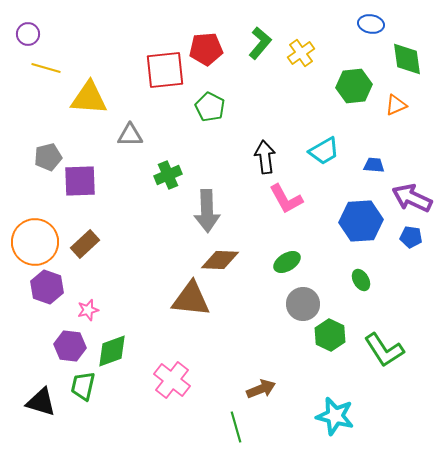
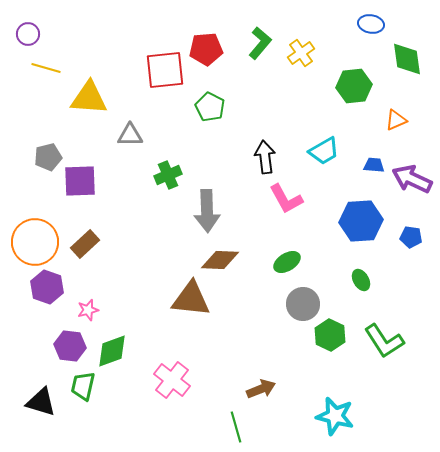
orange triangle at (396, 105): moved 15 px down
purple arrow at (412, 198): moved 19 px up
green L-shape at (384, 350): moved 9 px up
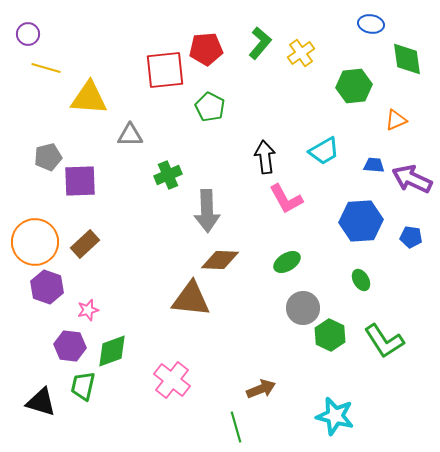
gray circle at (303, 304): moved 4 px down
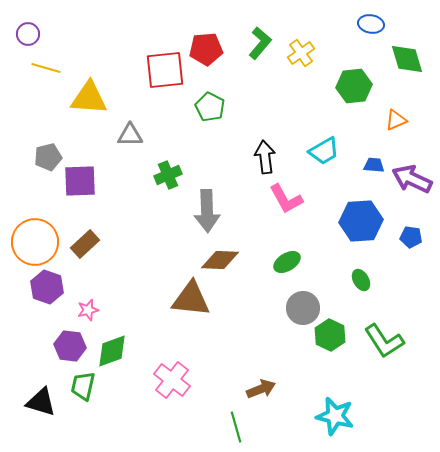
green diamond at (407, 59): rotated 9 degrees counterclockwise
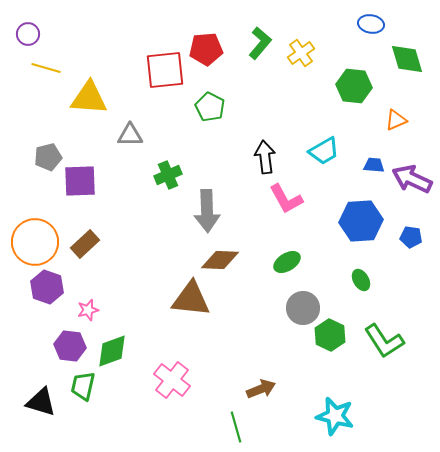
green hexagon at (354, 86): rotated 12 degrees clockwise
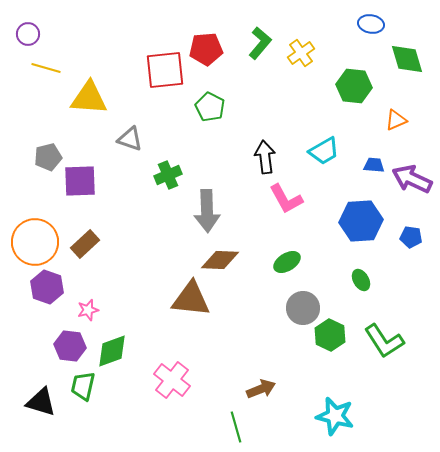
gray triangle at (130, 135): moved 4 px down; rotated 20 degrees clockwise
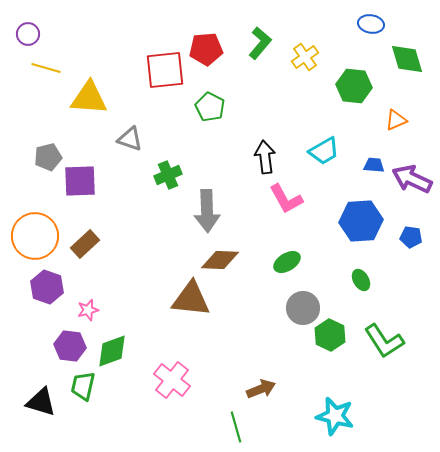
yellow cross at (301, 53): moved 4 px right, 4 px down
orange circle at (35, 242): moved 6 px up
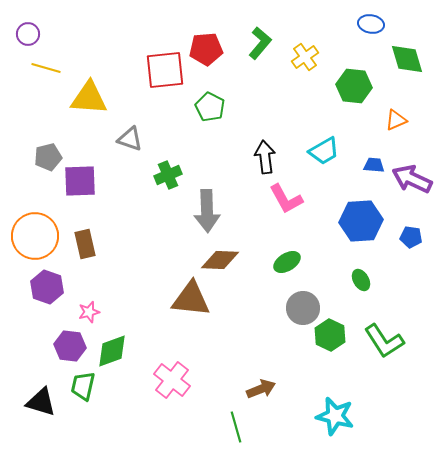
brown rectangle at (85, 244): rotated 60 degrees counterclockwise
pink star at (88, 310): moved 1 px right, 2 px down
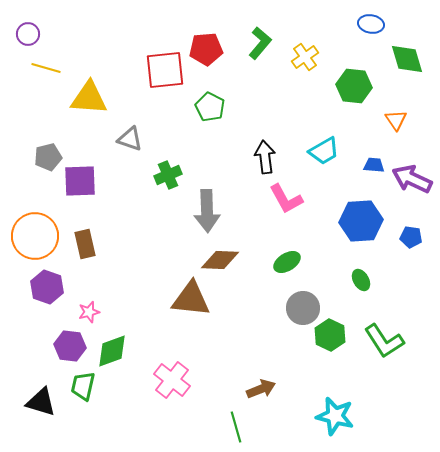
orange triangle at (396, 120): rotated 40 degrees counterclockwise
